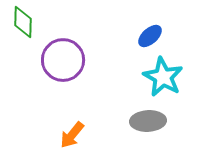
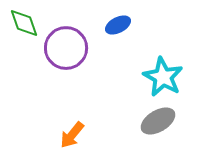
green diamond: moved 1 px right, 1 px down; rotated 20 degrees counterclockwise
blue ellipse: moved 32 px left, 11 px up; rotated 15 degrees clockwise
purple circle: moved 3 px right, 12 px up
gray ellipse: moved 10 px right; rotated 28 degrees counterclockwise
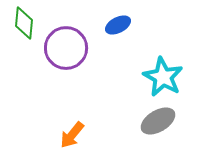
green diamond: rotated 24 degrees clockwise
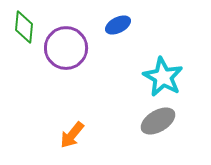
green diamond: moved 4 px down
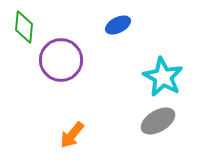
purple circle: moved 5 px left, 12 px down
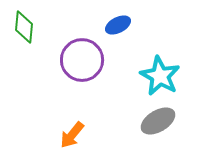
purple circle: moved 21 px right
cyan star: moved 3 px left, 1 px up
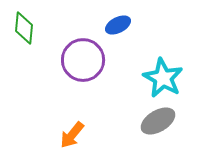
green diamond: moved 1 px down
purple circle: moved 1 px right
cyan star: moved 3 px right, 2 px down
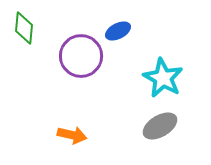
blue ellipse: moved 6 px down
purple circle: moved 2 px left, 4 px up
gray ellipse: moved 2 px right, 5 px down
orange arrow: rotated 116 degrees counterclockwise
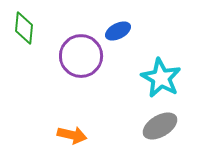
cyan star: moved 2 px left
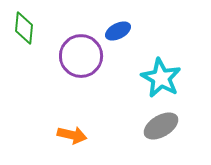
gray ellipse: moved 1 px right
